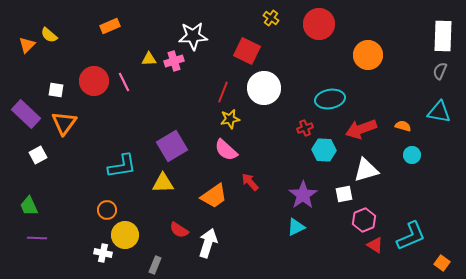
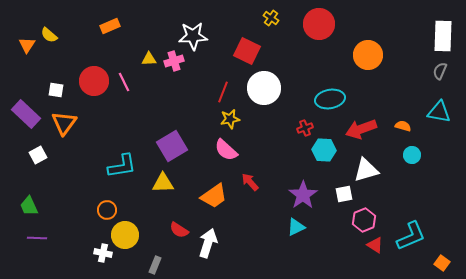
orange triangle at (27, 45): rotated 12 degrees counterclockwise
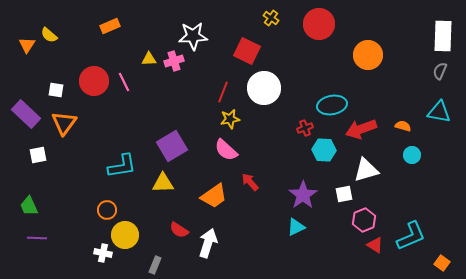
cyan ellipse at (330, 99): moved 2 px right, 6 px down
white square at (38, 155): rotated 18 degrees clockwise
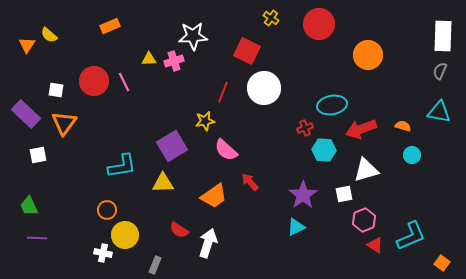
yellow star at (230, 119): moved 25 px left, 2 px down
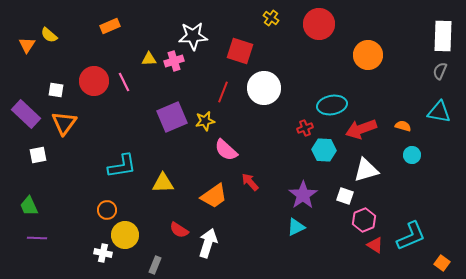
red square at (247, 51): moved 7 px left; rotated 8 degrees counterclockwise
purple square at (172, 146): moved 29 px up; rotated 8 degrees clockwise
white square at (344, 194): moved 1 px right, 2 px down; rotated 30 degrees clockwise
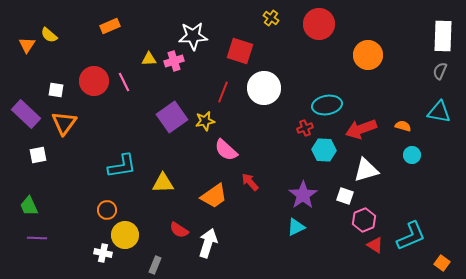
cyan ellipse at (332, 105): moved 5 px left
purple square at (172, 117): rotated 12 degrees counterclockwise
